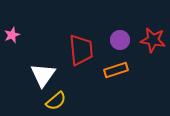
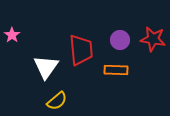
pink star: rotated 14 degrees counterclockwise
red star: moved 1 px up
orange rectangle: rotated 20 degrees clockwise
white triangle: moved 3 px right, 8 px up
yellow semicircle: moved 1 px right
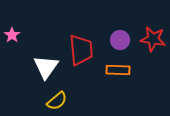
orange rectangle: moved 2 px right
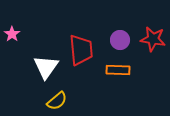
pink star: moved 1 px up
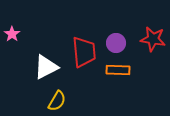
purple circle: moved 4 px left, 3 px down
red trapezoid: moved 3 px right, 2 px down
white triangle: rotated 28 degrees clockwise
yellow semicircle: rotated 20 degrees counterclockwise
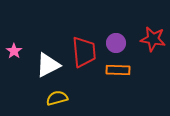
pink star: moved 2 px right, 17 px down
white triangle: moved 2 px right, 2 px up
yellow semicircle: moved 3 px up; rotated 135 degrees counterclockwise
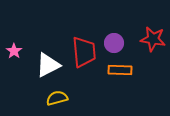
purple circle: moved 2 px left
orange rectangle: moved 2 px right
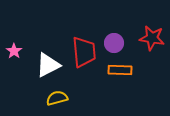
red star: moved 1 px left, 1 px up
